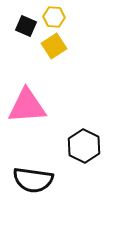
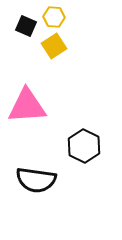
black semicircle: moved 3 px right
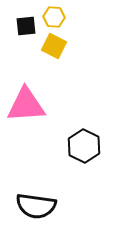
black square: rotated 30 degrees counterclockwise
yellow square: rotated 30 degrees counterclockwise
pink triangle: moved 1 px left, 1 px up
black semicircle: moved 26 px down
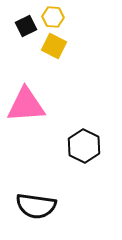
yellow hexagon: moved 1 px left
black square: rotated 20 degrees counterclockwise
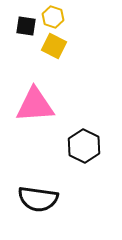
yellow hexagon: rotated 15 degrees clockwise
black square: rotated 35 degrees clockwise
pink triangle: moved 9 px right
black semicircle: moved 2 px right, 7 px up
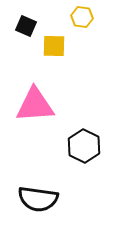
yellow hexagon: moved 29 px right; rotated 10 degrees counterclockwise
black square: rotated 15 degrees clockwise
yellow square: rotated 25 degrees counterclockwise
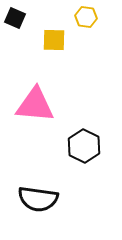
yellow hexagon: moved 4 px right
black square: moved 11 px left, 8 px up
yellow square: moved 6 px up
pink triangle: rotated 9 degrees clockwise
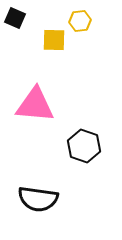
yellow hexagon: moved 6 px left, 4 px down; rotated 15 degrees counterclockwise
black hexagon: rotated 8 degrees counterclockwise
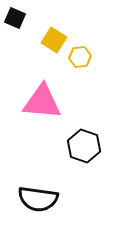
yellow hexagon: moved 36 px down
yellow square: rotated 30 degrees clockwise
pink triangle: moved 7 px right, 3 px up
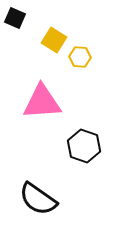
yellow hexagon: rotated 10 degrees clockwise
pink triangle: rotated 9 degrees counterclockwise
black semicircle: rotated 27 degrees clockwise
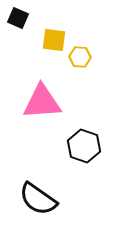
black square: moved 3 px right
yellow square: rotated 25 degrees counterclockwise
